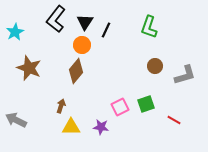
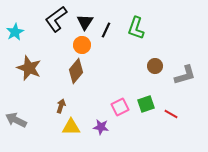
black L-shape: rotated 16 degrees clockwise
green L-shape: moved 13 px left, 1 px down
red line: moved 3 px left, 6 px up
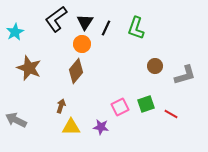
black line: moved 2 px up
orange circle: moved 1 px up
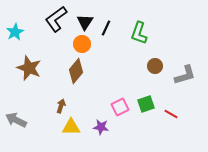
green L-shape: moved 3 px right, 5 px down
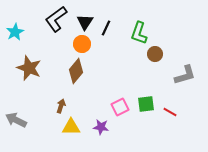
brown circle: moved 12 px up
green square: rotated 12 degrees clockwise
red line: moved 1 px left, 2 px up
